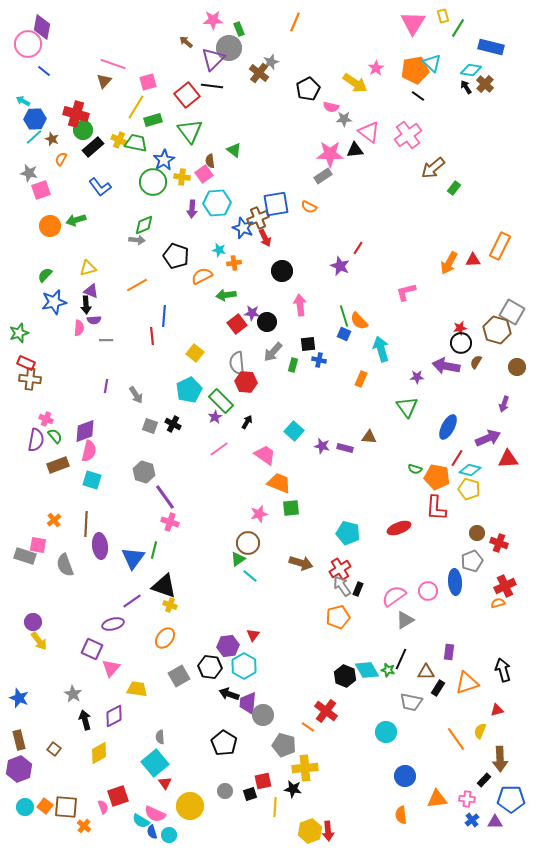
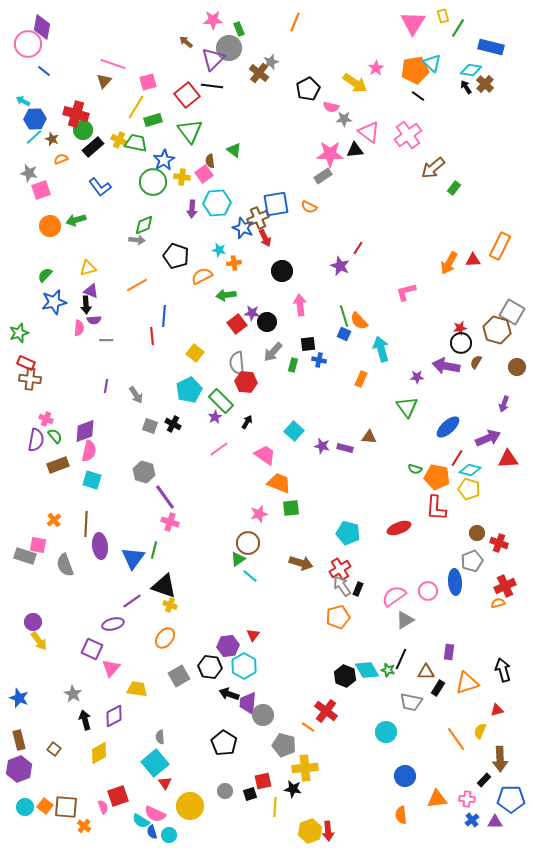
orange semicircle at (61, 159): rotated 40 degrees clockwise
blue ellipse at (448, 427): rotated 20 degrees clockwise
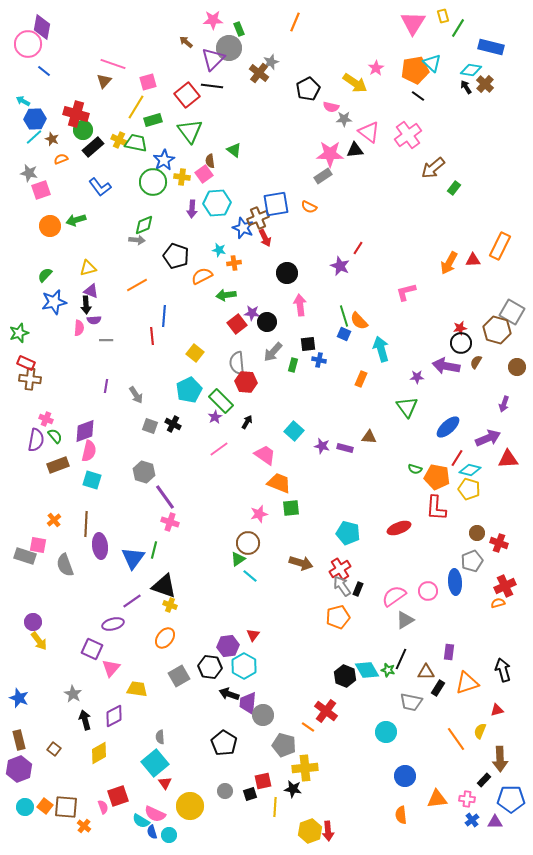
black circle at (282, 271): moved 5 px right, 2 px down
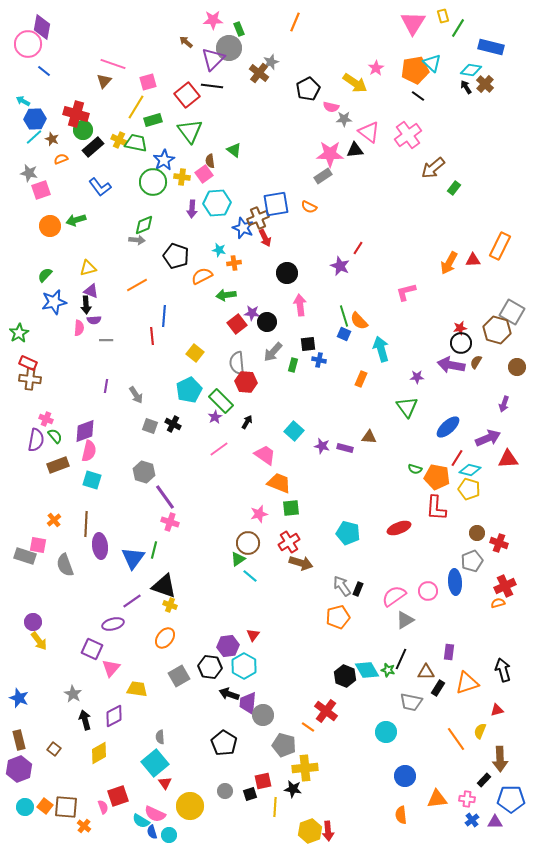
green star at (19, 333): rotated 12 degrees counterclockwise
red rectangle at (26, 363): moved 2 px right
purple arrow at (446, 366): moved 5 px right, 1 px up
red cross at (340, 569): moved 51 px left, 27 px up
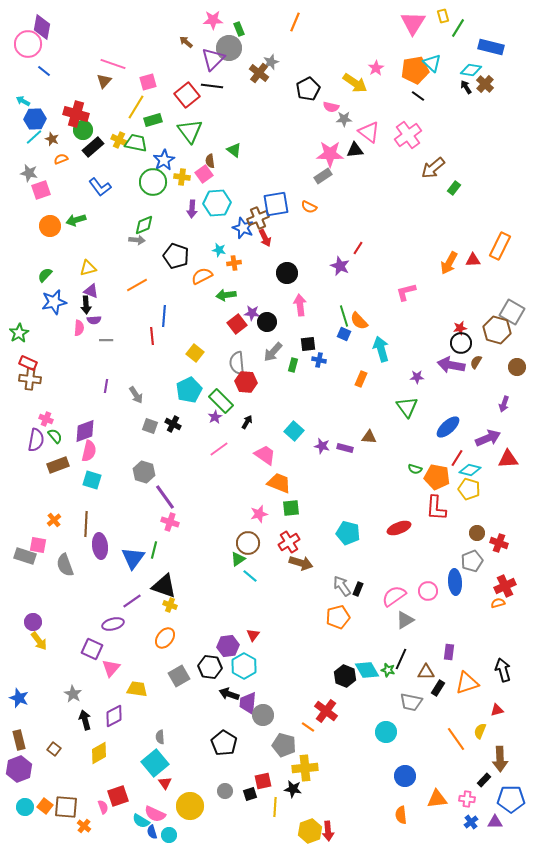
blue cross at (472, 820): moved 1 px left, 2 px down
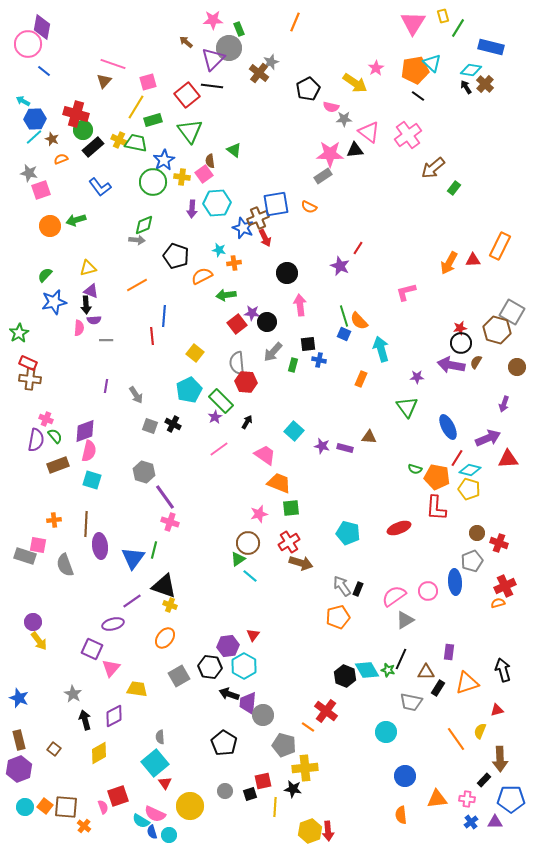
blue ellipse at (448, 427): rotated 75 degrees counterclockwise
orange cross at (54, 520): rotated 32 degrees clockwise
